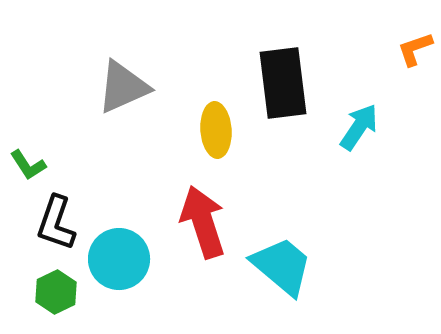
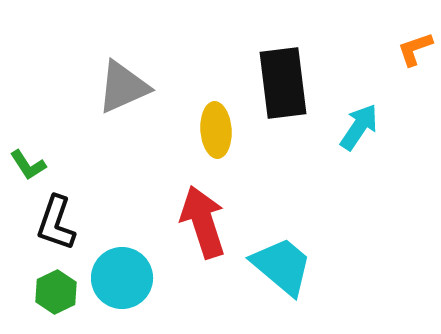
cyan circle: moved 3 px right, 19 px down
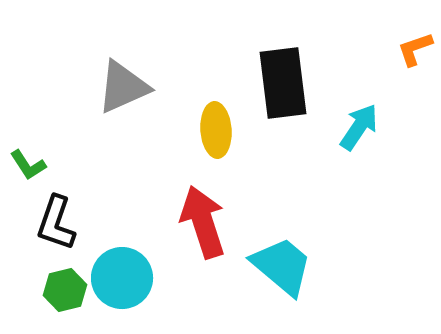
green hexagon: moved 9 px right, 2 px up; rotated 12 degrees clockwise
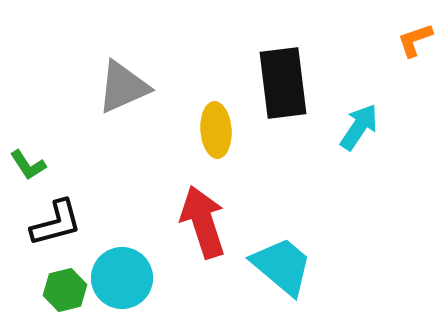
orange L-shape: moved 9 px up
black L-shape: rotated 124 degrees counterclockwise
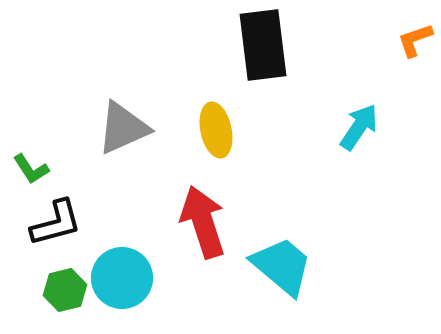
black rectangle: moved 20 px left, 38 px up
gray triangle: moved 41 px down
yellow ellipse: rotated 8 degrees counterclockwise
green L-shape: moved 3 px right, 4 px down
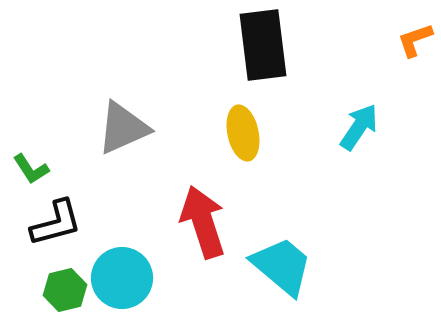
yellow ellipse: moved 27 px right, 3 px down
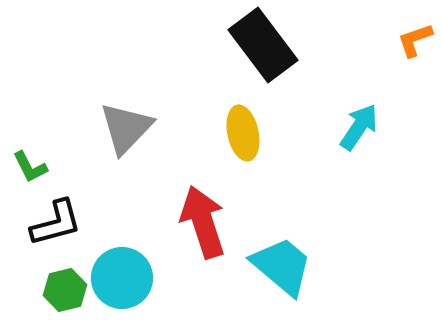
black rectangle: rotated 30 degrees counterclockwise
gray triangle: moved 3 px right; rotated 22 degrees counterclockwise
green L-shape: moved 1 px left, 2 px up; rotated 6 degrees clockwise
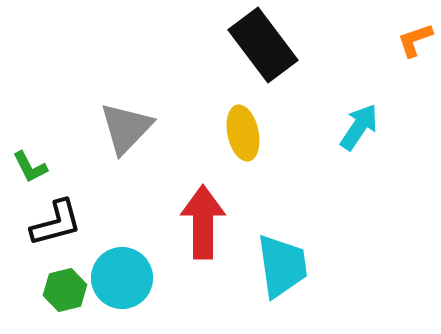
red arrow: rotated 18 degrees clockwise
cyan trapezoid: rotated 42 degrees clockwise
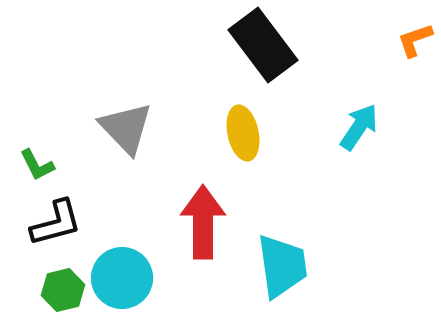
gray triangle: rotated 28 degrees counterclockwise
green L-shape: moved 7 px right, 2 px up
green hexagon: moved 2 px left
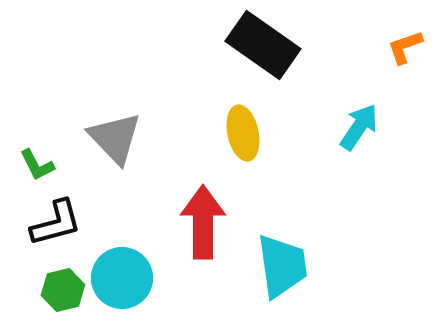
orange L-shape: moved 10 px left, 7 px down
black rectangle: rotated 18 degrees counterclockwise
gray triangle: moved 11 px left, 10 px down
